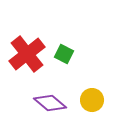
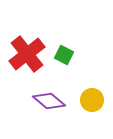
green square: moved 1 px down
purple diamond: moved 1 px left, 2 px up
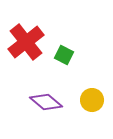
red cross: moved 1 px left, 12 px up
purple diamond: moved 3 px left, 1 px down
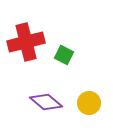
red cross: rotated 24 degrees clockwise
yellow circle: moved 3 px left, 3 px down
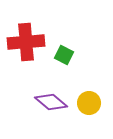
red cross: rotated 9 degrees clockwise
purple diamond: moved 5 px right
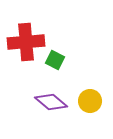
green square: moved 9 px left, 5 px down
yellow circle: moved 1 px right, 2 px up
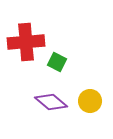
green square: moved 2 px right, 2 px down
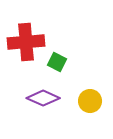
purple diamond: moved 8 px left, 4 px up; rotated 16 degrees counterclockwise
